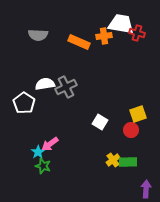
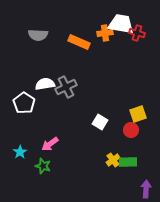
orange cross: moved 1 px right, 3 px up
cyan star: moved 18 px left
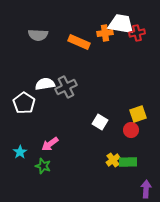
red cross: rotated 28 degrees counterclockwise
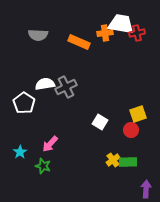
pink arrow: rotated 12 degrees counterclockwise
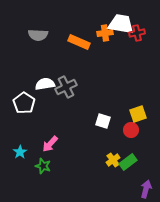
white square: moved 3 px right, 1 px up; rotated 14 degrees counterclockwise
green rectangle: rotated 36 degrees counterclockwise
purple arrow: rotated 12 degrees clockwise
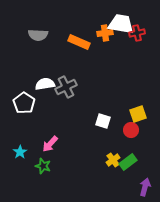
purple arrow: moved 1 px left, 2 px up
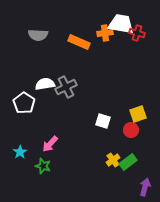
red cross: rotated 28 degrees clockwise
